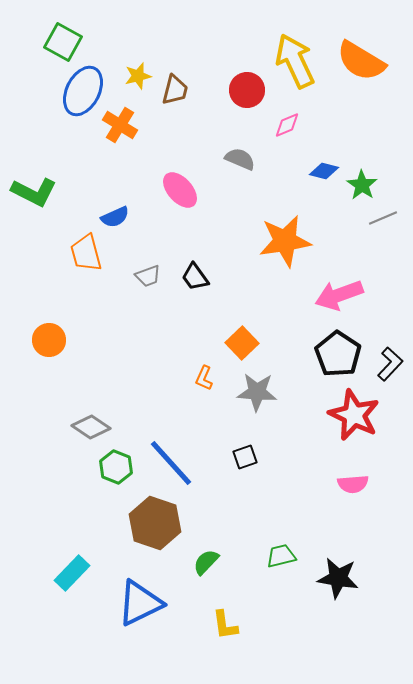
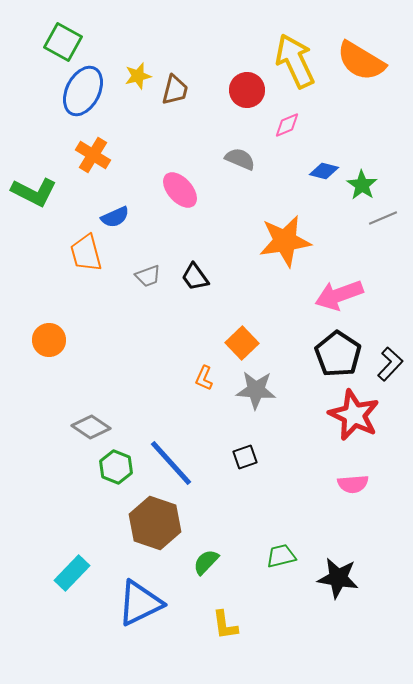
orange cross: moved 27 px left, 30 px down
gray star: moved 1 px left, 2 px up
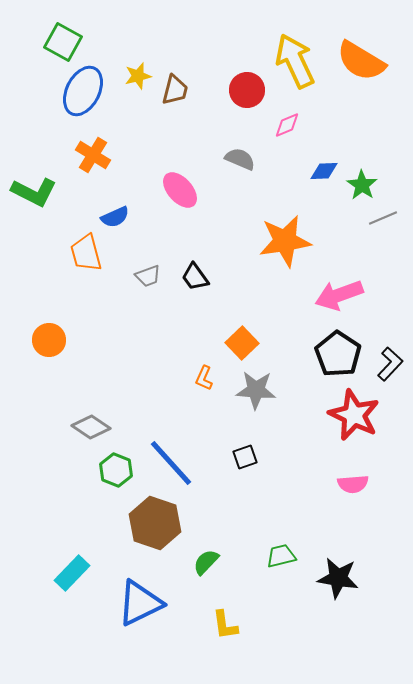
blue diamond: rotated 16 degrees counterclockwise
green hexagon: moved 3 px down
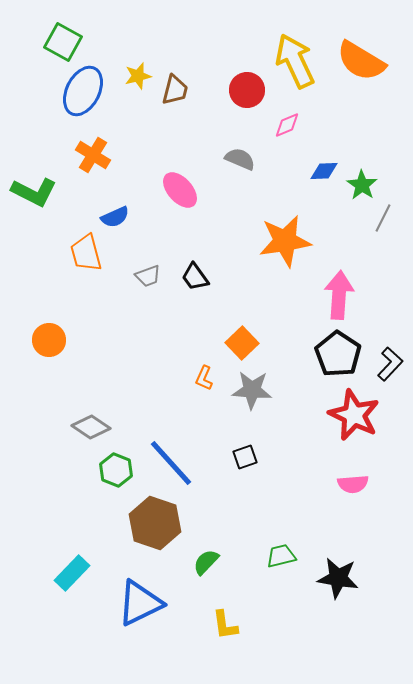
gray line: rotated 40 degrees counterclockwise
pink arrow: rotated 114 degrees clockwise
gray star: moved 4 px left
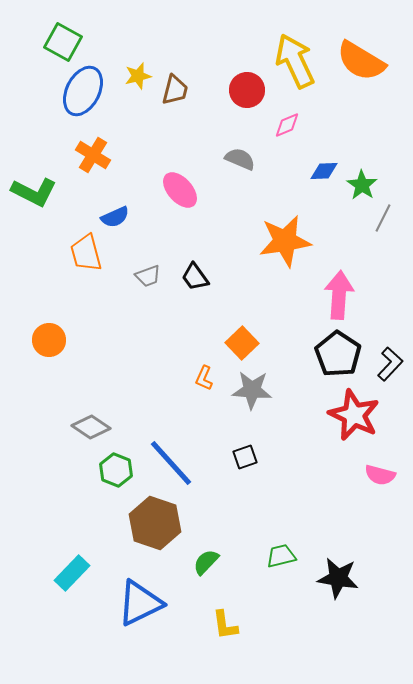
pink semicircle: moved 27 px right, 9 px up; rotated 20 degrees clockwise
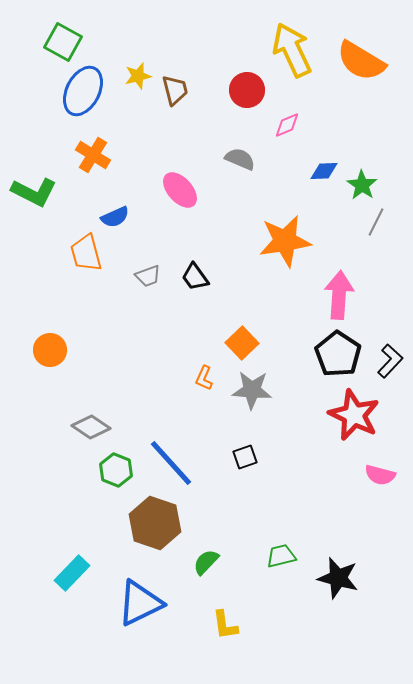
yellow arrow: moved 3 px left, 11 px up
brown trapezoid: rotated 28 degrees counterclockwise
gray line: moved 7 px left, 4 px down
orange circle: moved 1 px right, 10 px down
black L-shape: moved 3 px up
black star: rotated 6 degrees clockwise
